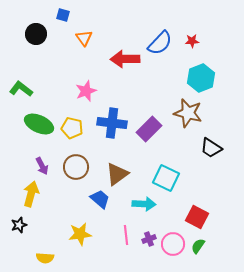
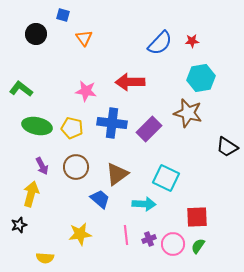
red arrow: moved 5 px right, 23 px down
cyan hexagon: rotated 12 degrees clockwise
pink star: rotated 30 degrees clockwise
green ellipse: moved 2 px left, 2 px down; rotated 12 degrees counterclockwise
black trapezoid: moved 16 px right, 1 px up
red square: rotated 30 degrees counterclockwise
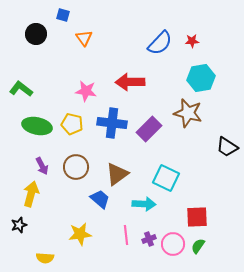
yellow pentagon: moved 4 px up
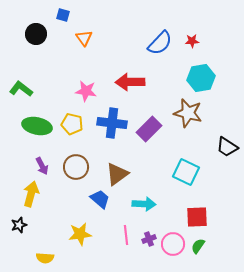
cyan square: moved 20 px right, 6 px up
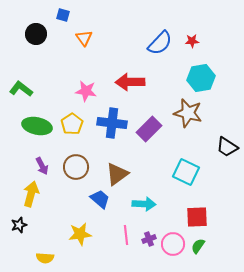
yellow pentagon: rotated 25 degrees clockwise
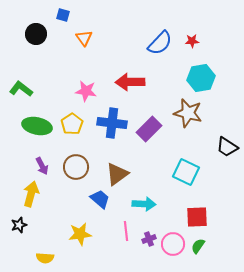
pink line: moved 4 px up
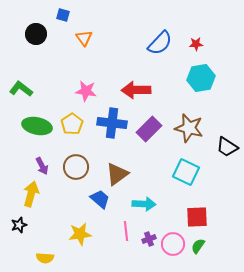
red star: moved 4 px right, 3 px down
red arrow: moved 6 px right, 8 px down
brown star: moved 1 px right, 15 px down
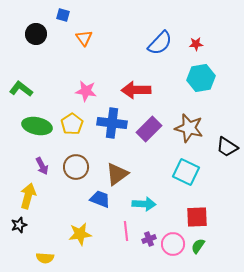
yellow arrow: moved 3 px left, 2 px down
blue trapezoid: rotated 20 degrees counterclockwise
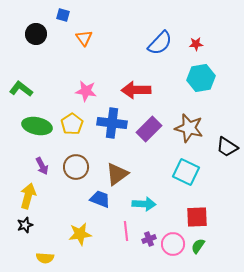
black star: moved 6 px right
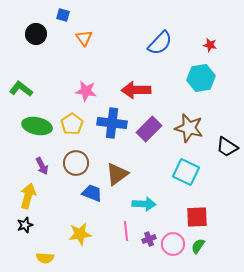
red star: moved 14 px right, 1 px down; rotated 16 degrees clockwise
brown circle: moved 4 px up
blue trapezoid: moved 8 px left, 6 px up
